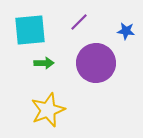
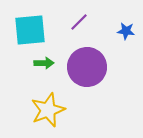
purple circle: moved 9 px left, 4 px down
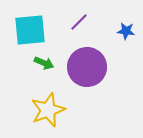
green arrow: rotated 24 degrees clockwise
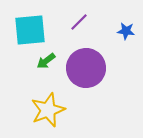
green arrow: moved 2 px right, 2 px up; rotated 120 degrees clockwise
purple circle: moved 1 px left, 1 px down
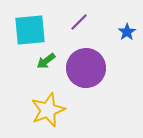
blue star: moved 1 px right, 1 px down; rotated 30 degrees clockwise
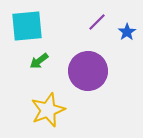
purple line: moved 18 px right
cyan square: moved 3 px left, 4 px up
green arrow: moved 7 px left
purple circle: moved 2 px right, 3 px down
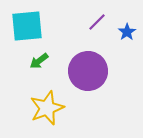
yellow star: moved 1 px left, 2 px up
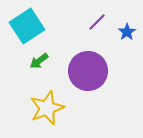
cyan square: rotated 28 degrees counterclockwise
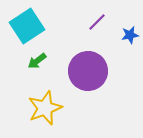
blue star: moved 3 px right, 3 px down; rotated 24 degrees clockwise
green arrow: moved 2 px left
yellow star: moved 2 px left
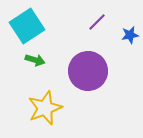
green arrow: moved 2 px left, 1 px up; rotated 126 degrees counterclockwise
